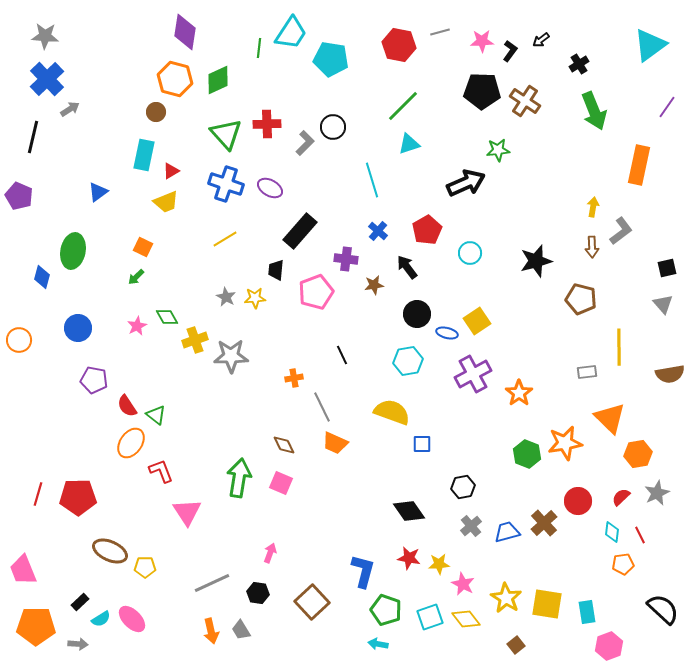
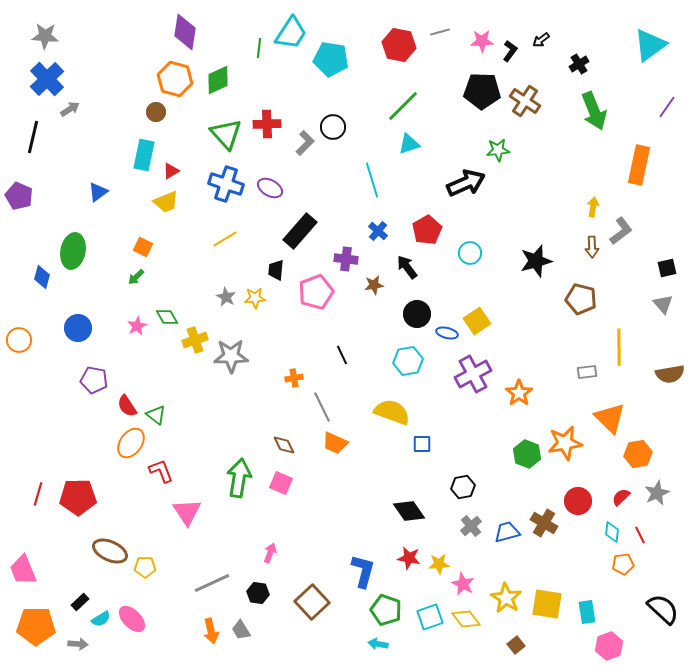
brown cross at (544, 523): rotated 16 degrees counterclockwise
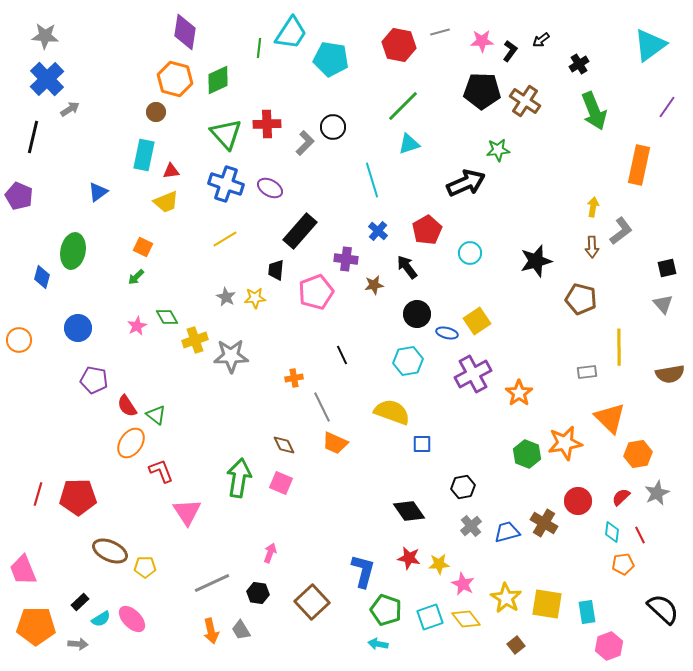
red triangle at (171, 171): rotated 24 degrees clockwise
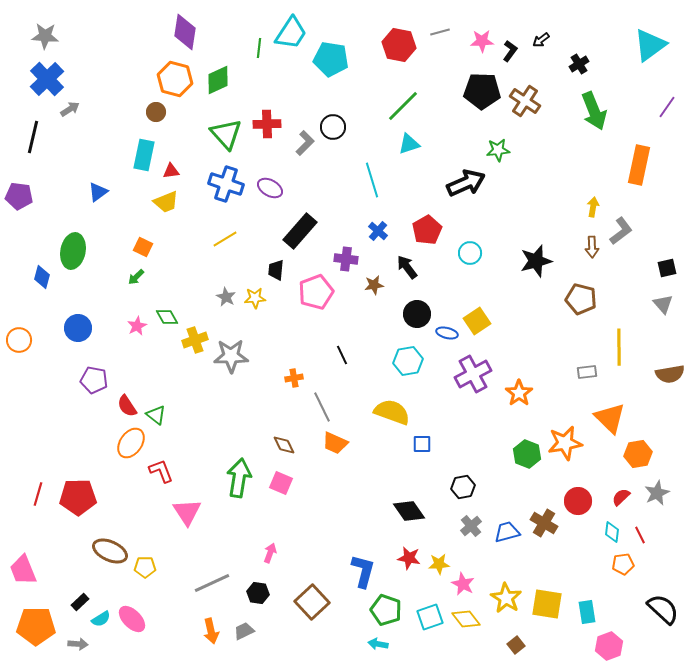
purple pentagon at (19, 196): rotated 16 degrees counterclockwise
gray trapezoid at (241, 630): moved 3 px right, 1 px down; rotated 95 degrees clockwise
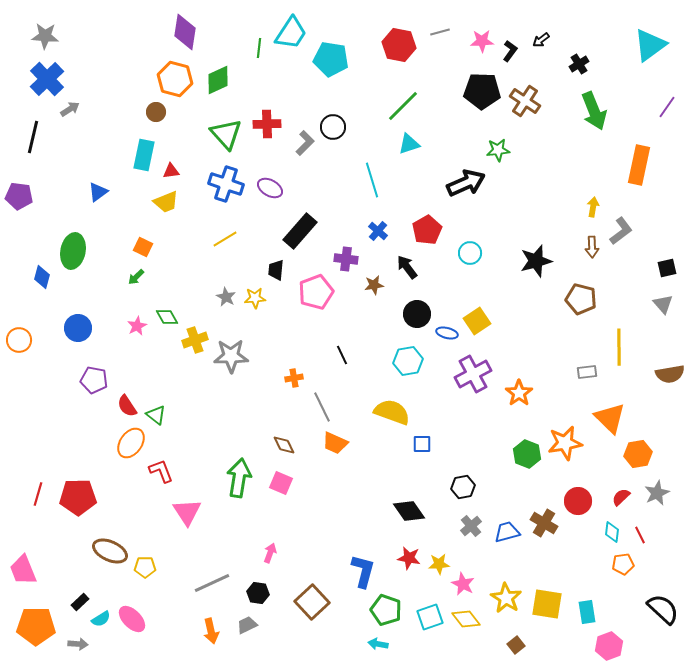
gray trapezoid at (244, 631): moved 3 px right, 6 px up
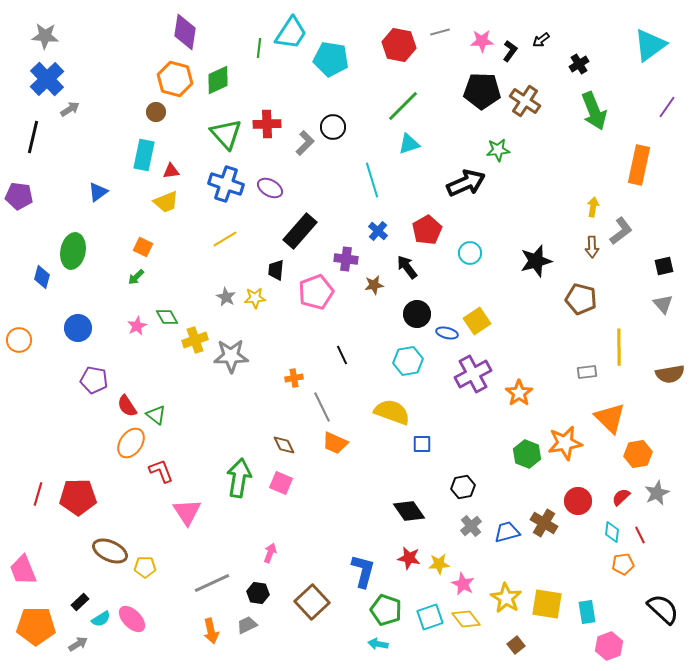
black square at (667, 268): moved 3 px left, 2 px up
gray arrow at (78, 644): rotated 36 degrees counterclockwise
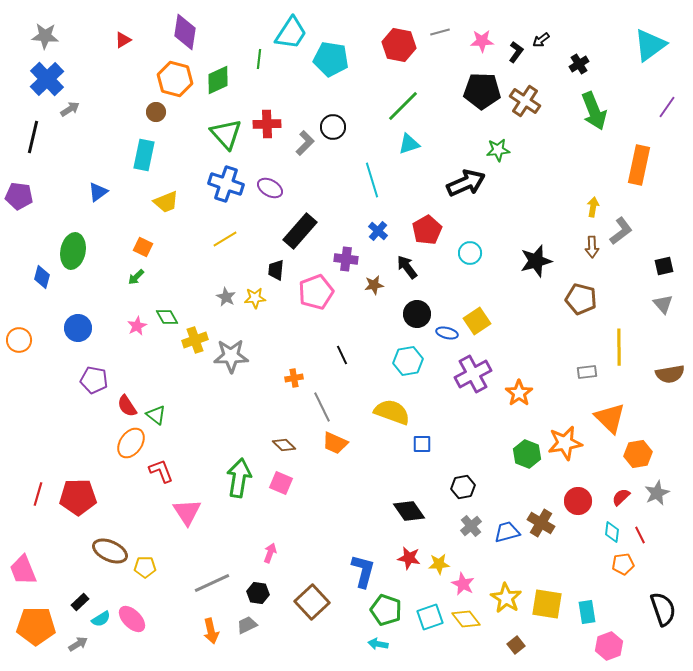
green line at (259, 48): moved 11 px down
black L-shape at (510, 51): moved 6 px right, 1 px down
red triangle at (171, 171): moved 48 px left, 131 px up; rotated 24 degrees counterclockwise
brown diamond at (284, 445): rotated 20 degrees counterclockwise
brown cross at (544, 523): moved 3 px left
black semicircle at (663, 609): rotated 28 degrees clockwise
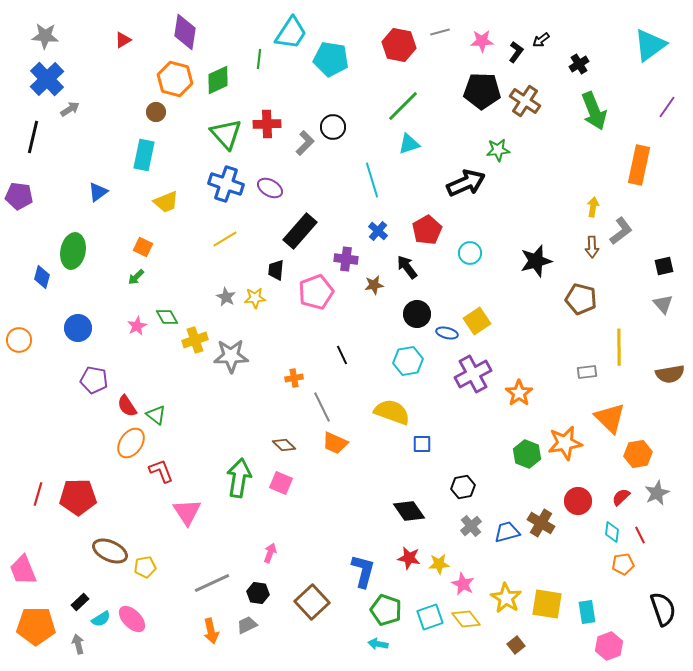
yellow pentagon at (145, 567): rotated 10 degrees counterclockwise
gray arrow at (78, 644): rotated 72 degrees counterclockwise
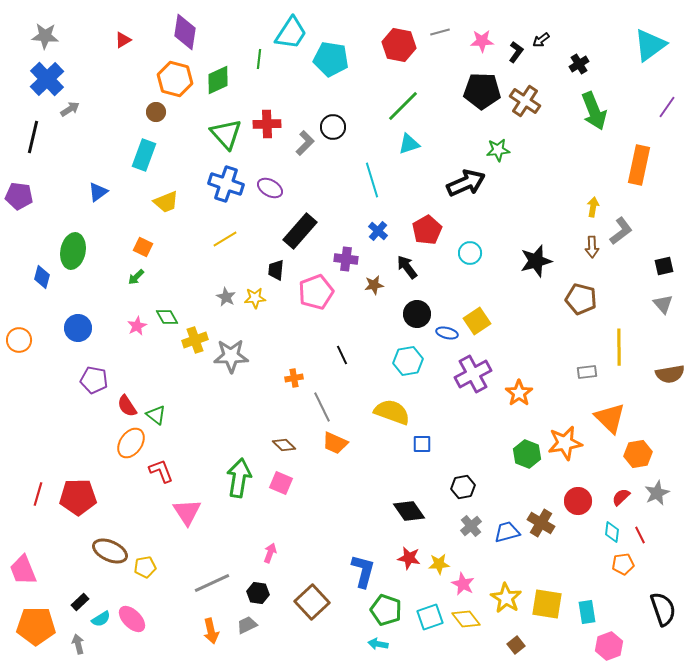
cyan rectangle at (144, 155): rotated 8 degrees clockwise
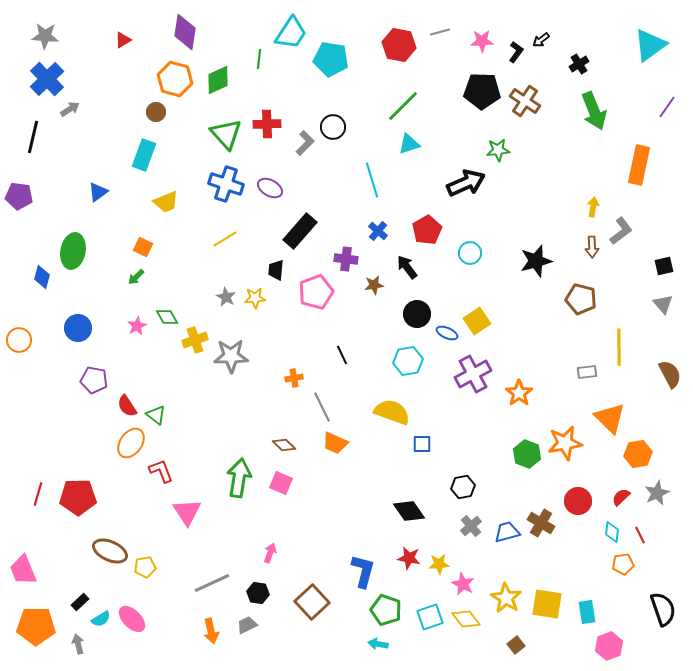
blue ellipse at (447, 333): rotated 10 degrees clockwise
brown semicircle at (670, 374): rotated 108 degrees counterclockwise
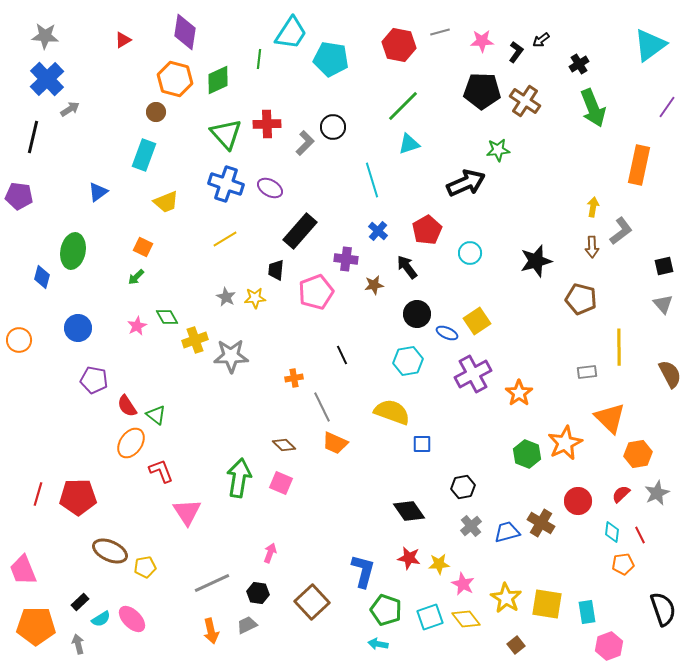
green arrow at (594, 111): moved 1 px left, 3 px up
orange star at (565, 443): rotated 16 degrees counterclockwise
red semicircle at (621, 497): moved 3 px up
